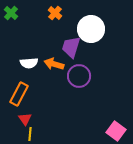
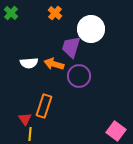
orange rectangle: moved 25 px right, 12 px down; rotated 10 degrees counterclockwise
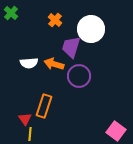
orange cross: moved 7 px down
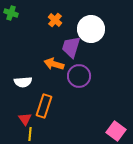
green cross: rotated 24 degrees counterclockwise
white semicircle: moved 6 px left, 19 px down
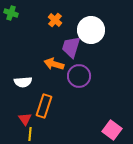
white circle: moved 1 px down
pink square: moved 4 px left, 1 px up
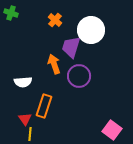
orange arrow: rotated 54 degrees clockwise
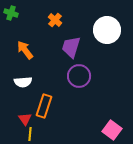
white circle: moved 16 px right
orange arrow: moved 29 px left, 14 px up; rotated 18 degrees counterclockwise
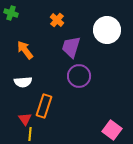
orange cross: moved 2 px right
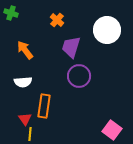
orange rectangle: rotated 10 degrees counterclockwise
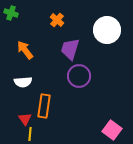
purple trapezoid: moved 1 px left, 2 px down
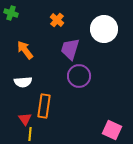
white circle: moved 3 px left, 1 px up
pink square: rotated 12 degrees counterclockwise
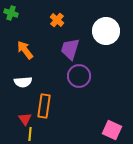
white circle: moved 2 px right, 2 px down
